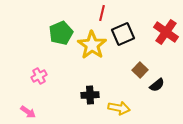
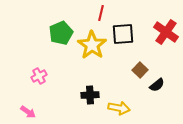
red line: moved 1 px left
black square: rotated 20 degrees clockwise
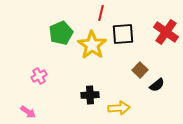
yellow arrow: rotated 15 degrees counterclockwise
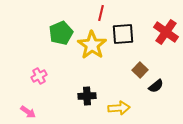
black semicircle: moved 1 px left, 1 px down
black cross: moved 3 px left, 1 px down
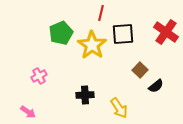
black cross: moved 2 px left, 1 px up
yellow arrow: rotated 60 degrees clockwise
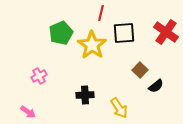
black square: moved 1 px right, 1 px up
